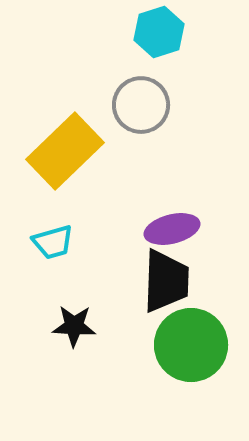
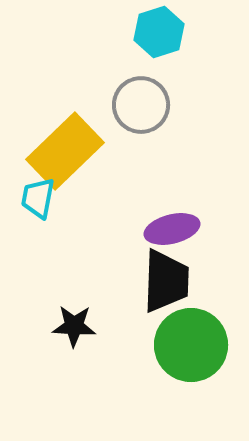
cyan trapezoid: moved 15 px left, 44 px up; rotated 117 degrees clockwise
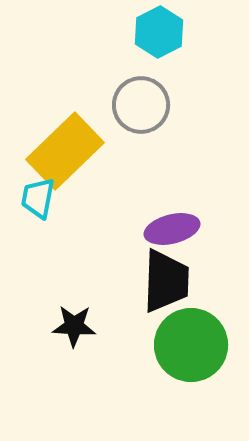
cyan hexagon: rotated 9 degrees counterclockwise
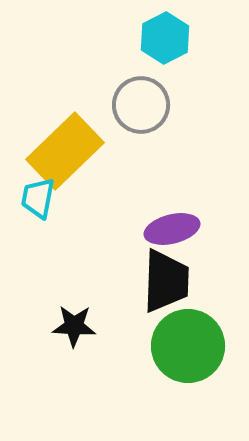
cyan hexagon: moved 6 px right, 6 px down
green circle: moved 3 px left, 1 px down
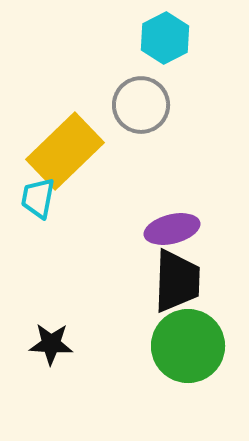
black trapezoid: moved 11 px right
black star: moved 23 px left, 18 px down
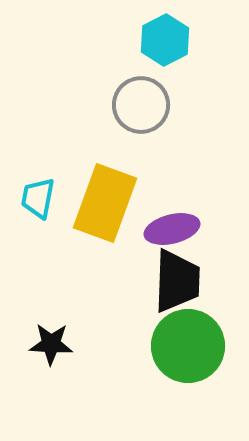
cyan hexagon: moved 2 px down
yellow rectangle: moved 40 px right, 52 px down; rotated 26 degrees counterclockwise
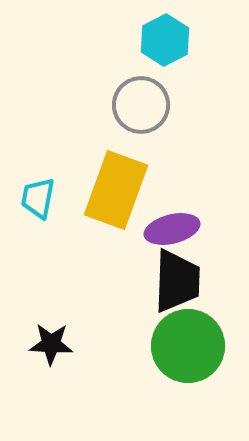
yellow rectangle: moved 11 px right, 13 px up
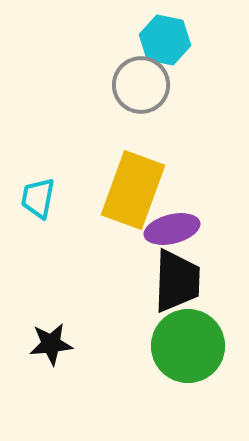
cyan hexagon: rotated 21 degrees counterclockwise
gray circle: moved 20 px up
yellow rectangle: moved 17 px right
black star: rotated 9 degrees counterclockwise
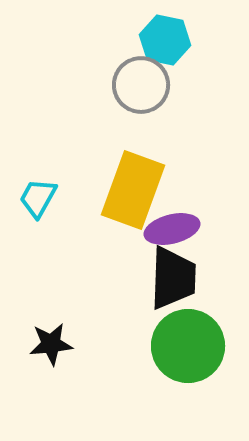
cyan trapezoid: rotated 18 degrees clockwise
black trapezoid: moved 4 px left, 3 px up
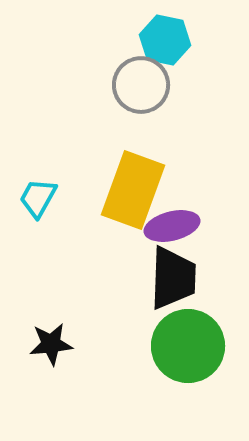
purple ellipse: moved 3 px up
